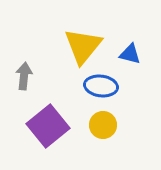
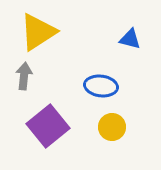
yellow triangle: moved 45 px left, 14 px up; rotated 18 degrees clockwise
blue triangle: moved 15 px up
yellow circle: moved 9 px right, 2 px down
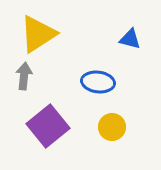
yellow triangle: moved 2 px down
blue ellipse: moved 3 px left, 4 px up
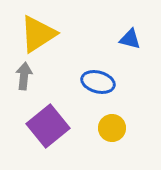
blue ellipse: rotated 8 degrees clockwise
yellow circle: moved 1 px down
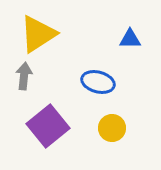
blue triangle: rotated 15 degrees counterclockwise
